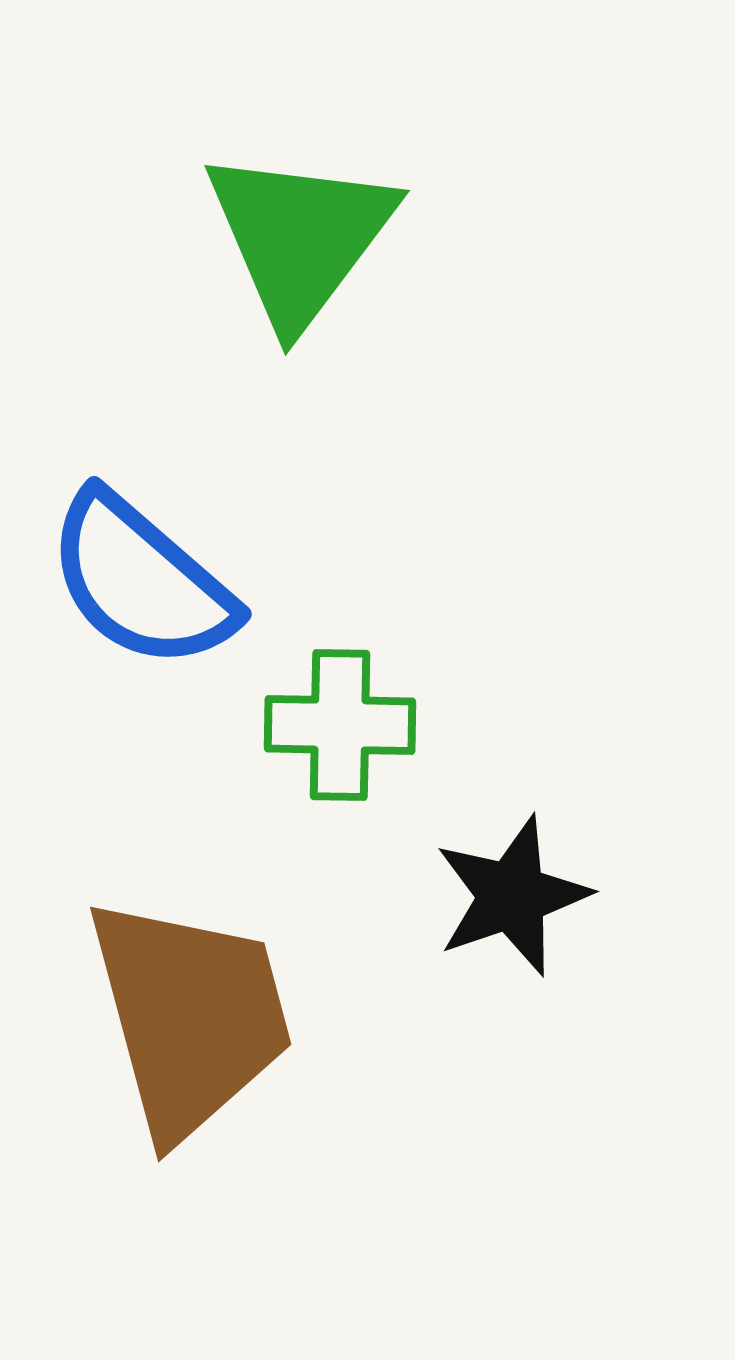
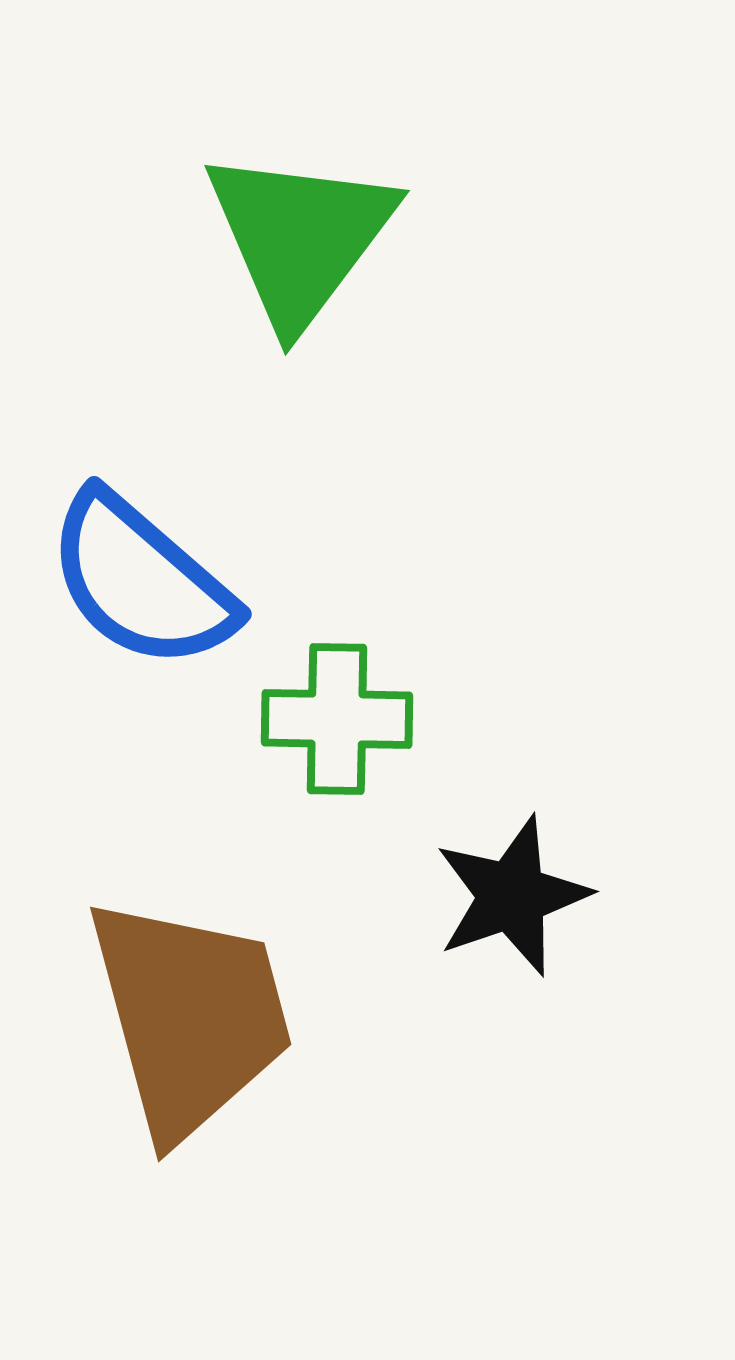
green cross: moved 3 px left, 6 px up
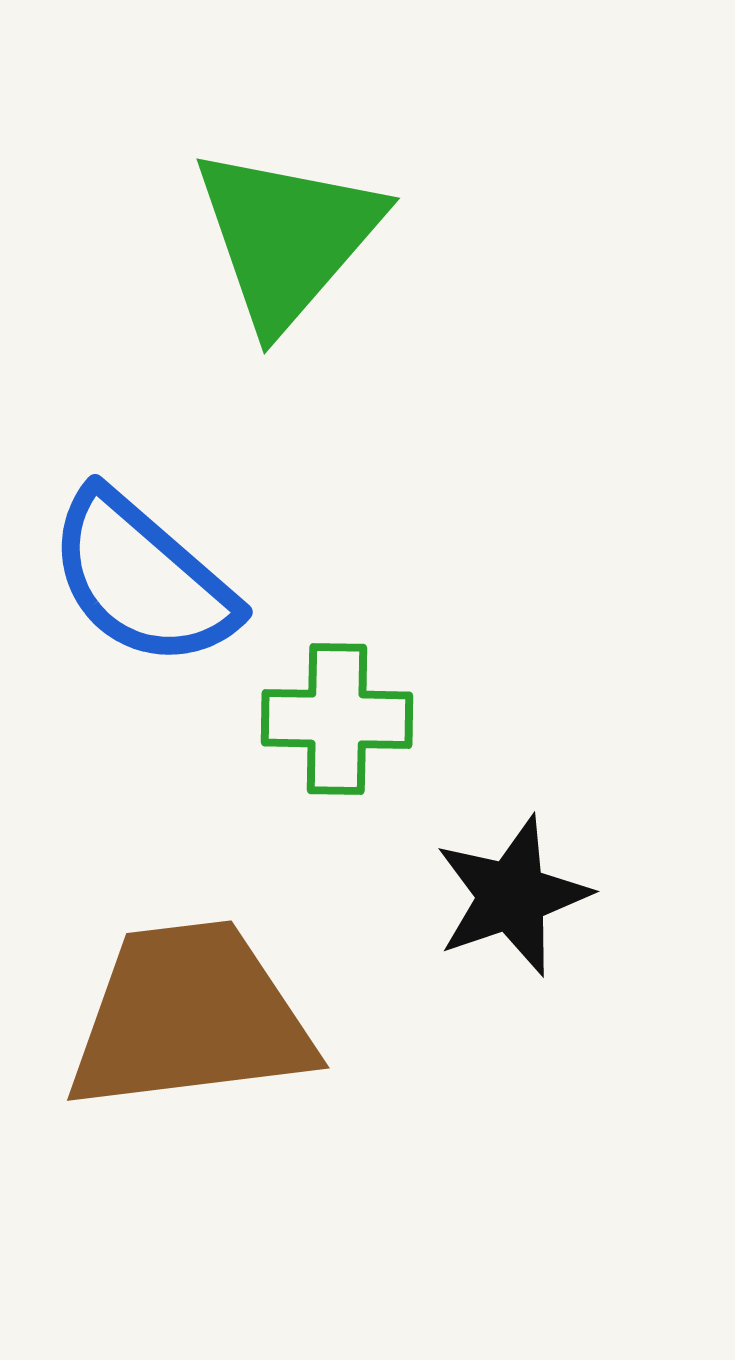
green triangle: moved 13 px left; rotated 4 degrees clockwise
blue semicircle: moved 1 px right, 2 px up
brown trapezoid: rotated 82 degrees counterclockwise
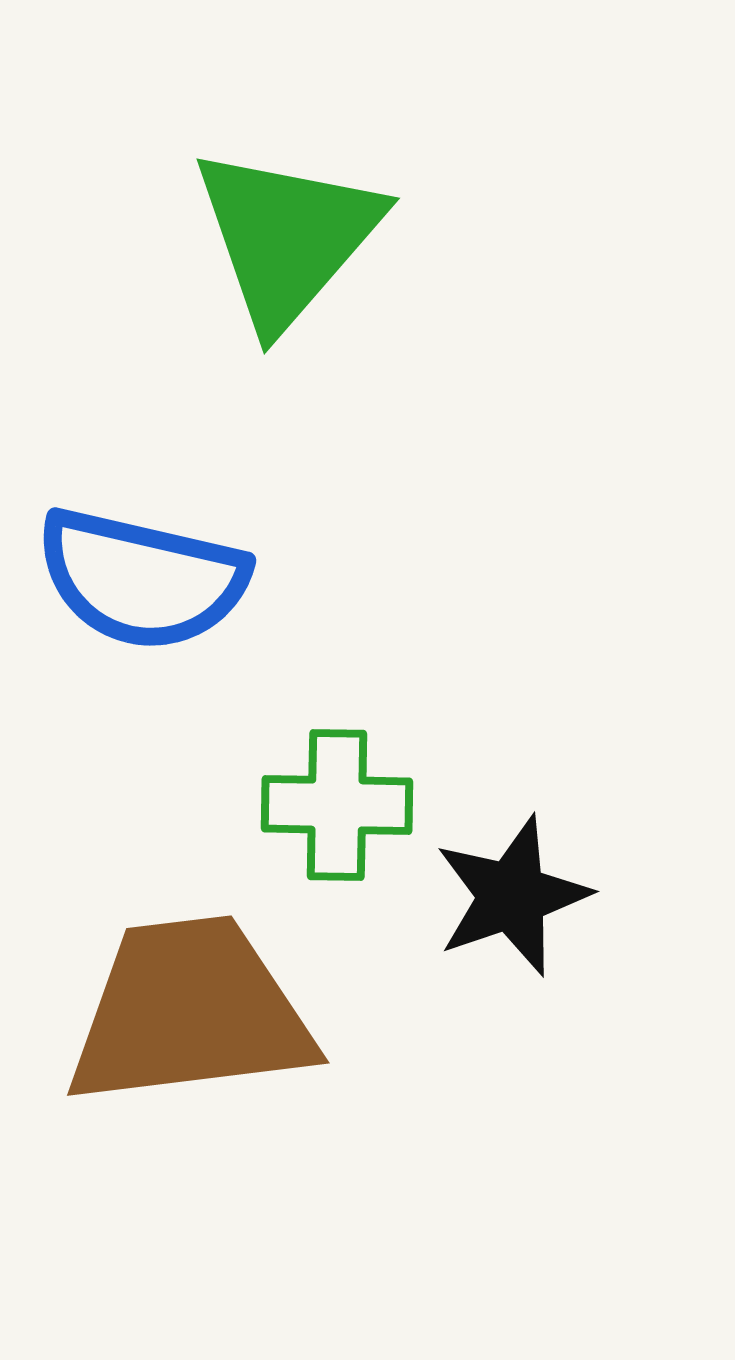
blue semicircle: rotated 28 degrees counterclockwise
green cross: moved 86 px down
brown trapezoid: moved 5 px up
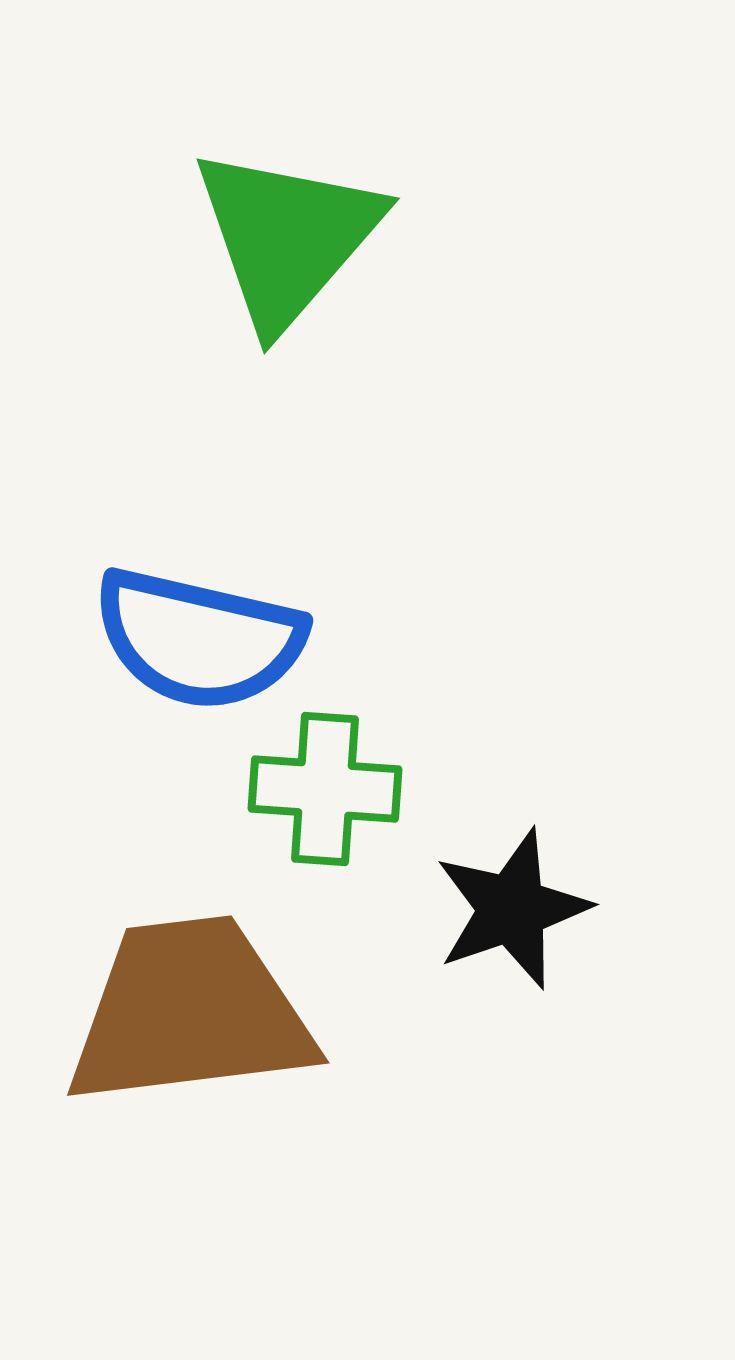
blue semicircle: moved 57 px right, 60 px down
green cross: moved 12 px left, 16 px up; rotated 3 degrees clockwise
black star: moved 13 px down
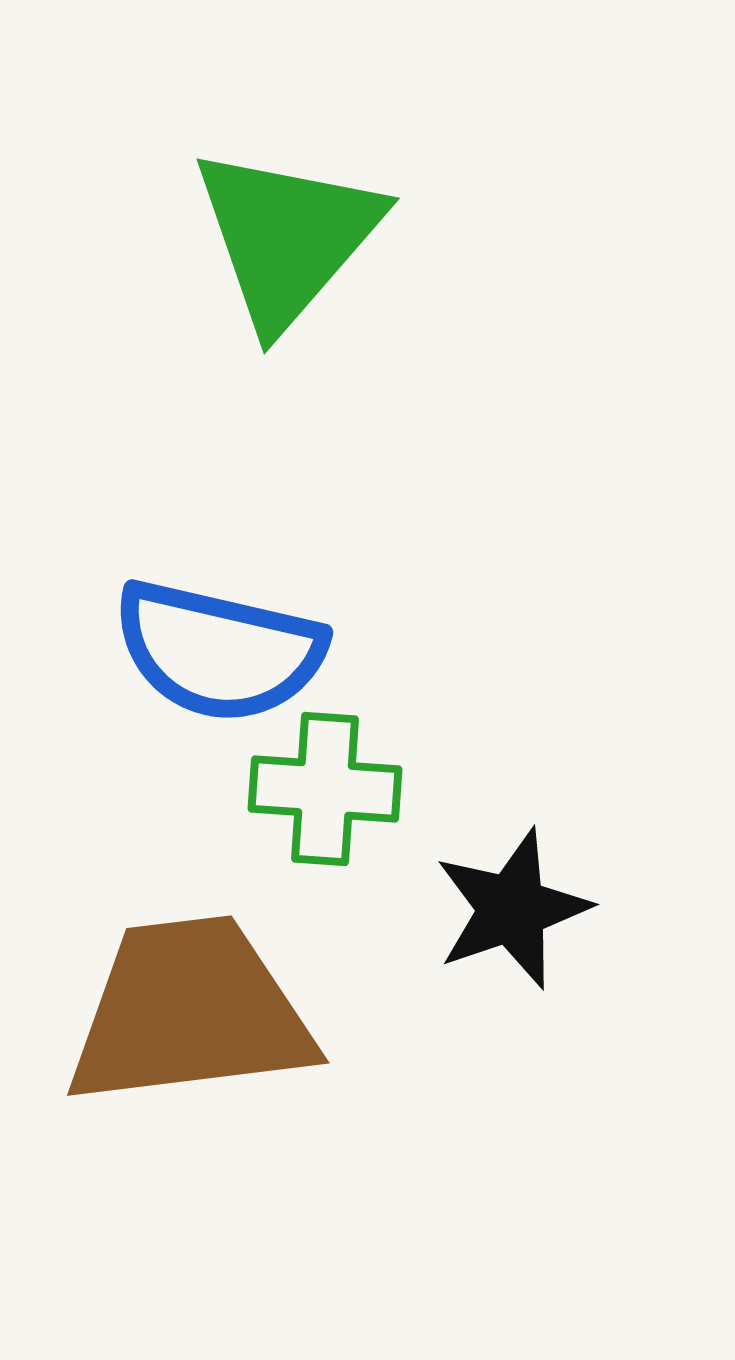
blue semicircle: moved 20 px right, 12 px down
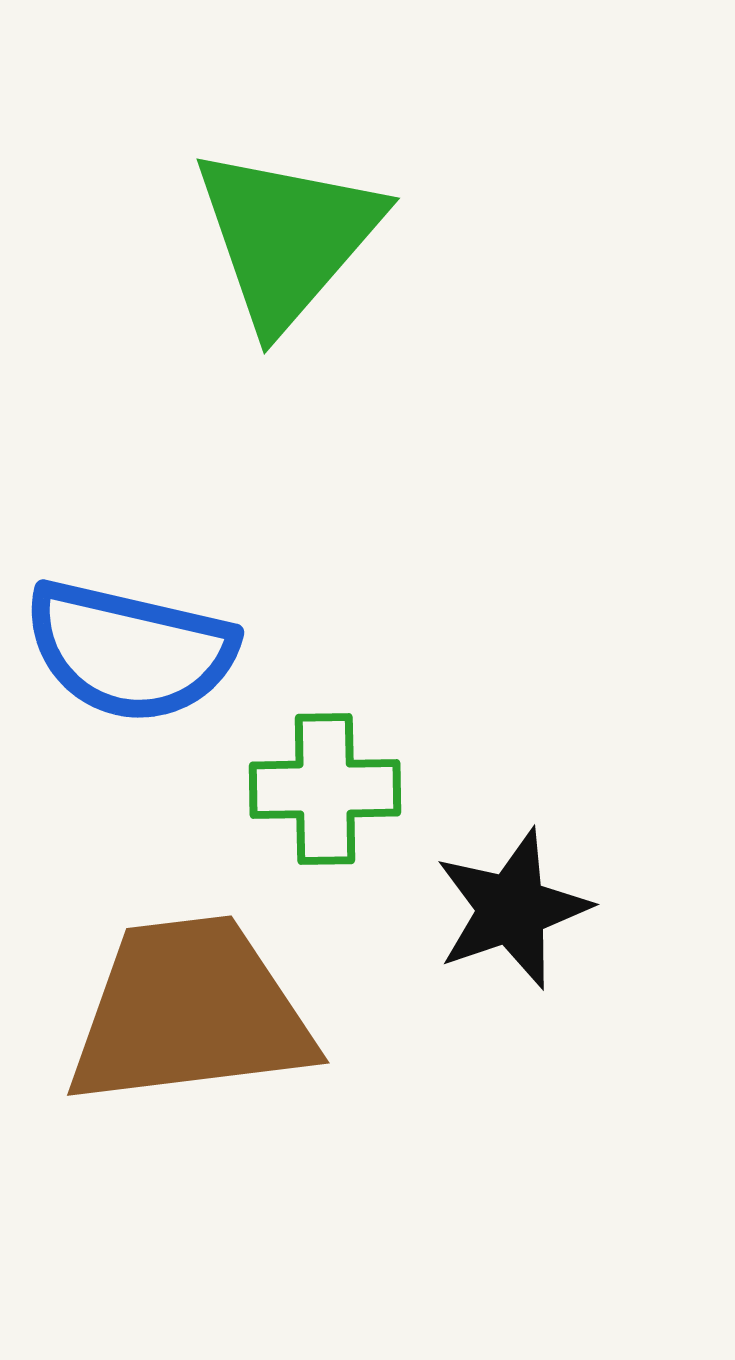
blue semicircle: moved 89 px left
green cross: rotated 5 degrees counterclockwise
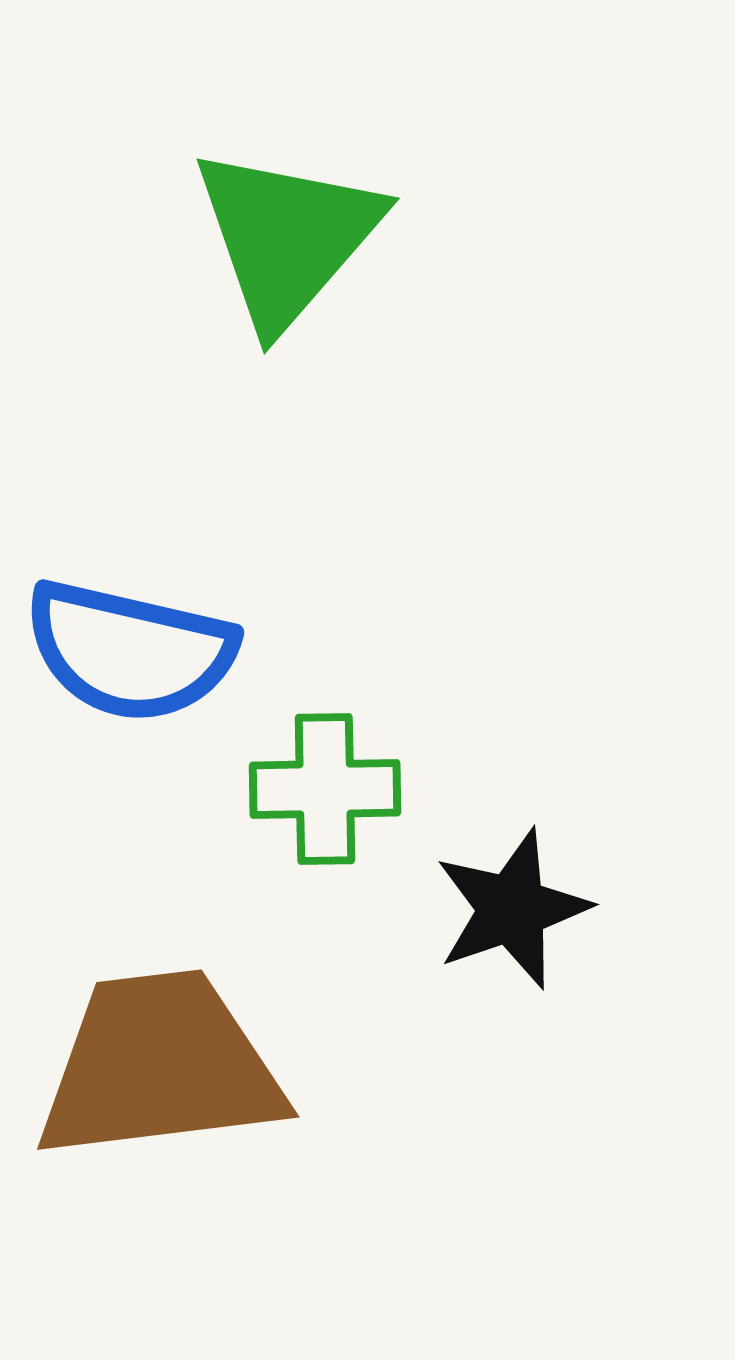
brown trapezoid: moved 30 px left, 54 px down
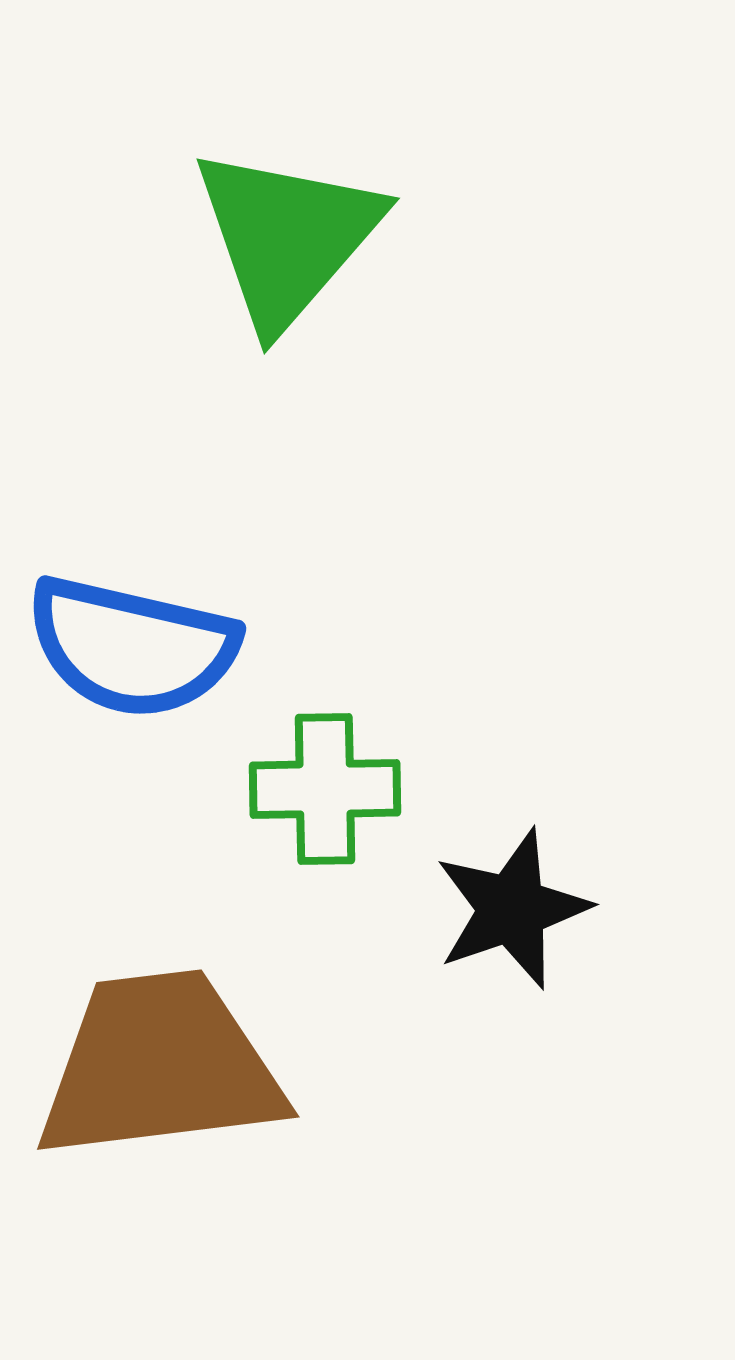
blue semicircle: moved 2 px right, 4 px up
